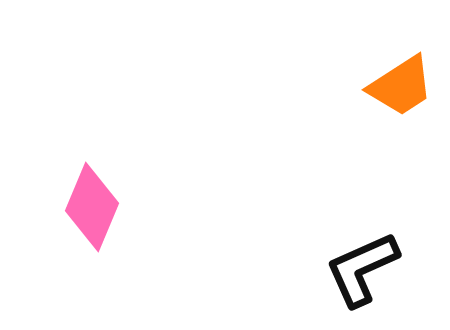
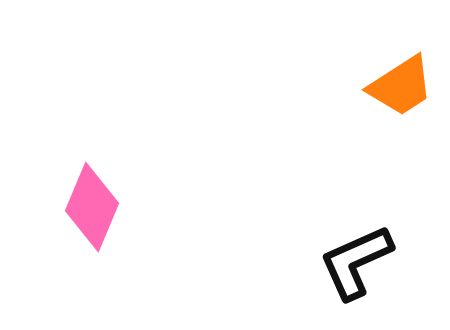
black L-shape: moved 6 px left, 7 px up
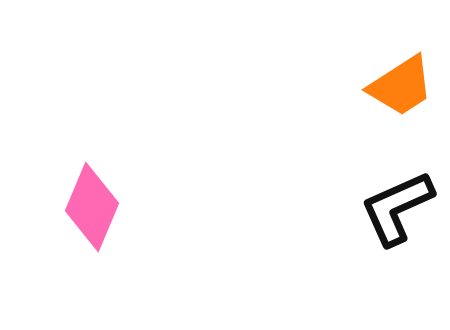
black L-shape: moved 41 px right, 54 px up
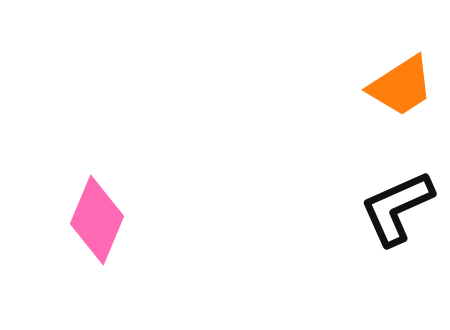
pink diamond: moved 5 px right, 13 px down
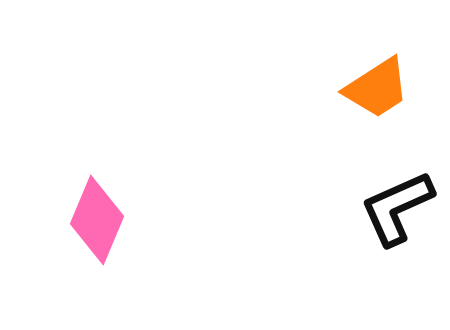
orange trapezoid: moved 24 px left, 2 px down
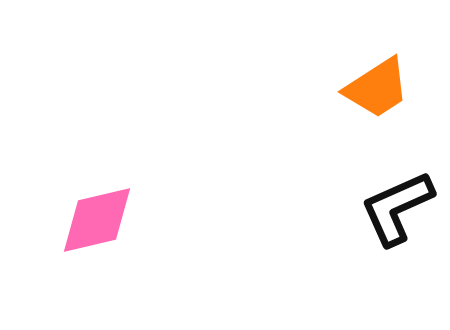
pink diamond: rotated 54 degrees clockwise
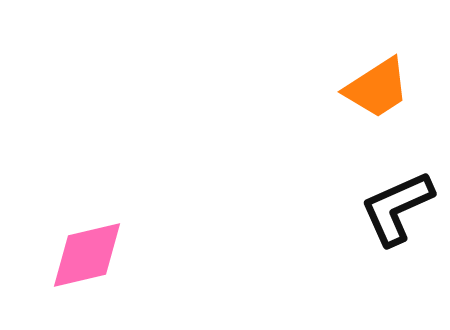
pink diamond: moved 10 px left, 35 px down
